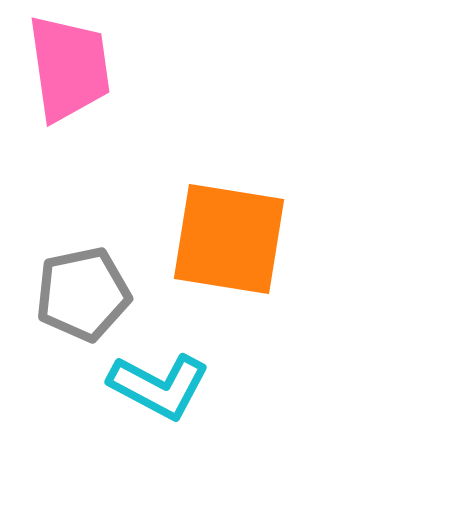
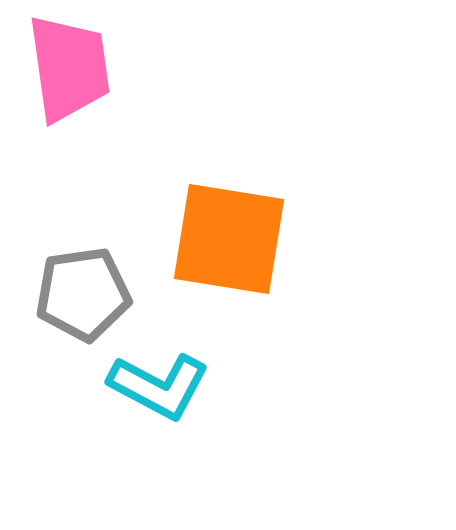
gray pentagon: rotated 4 degrees clockwise
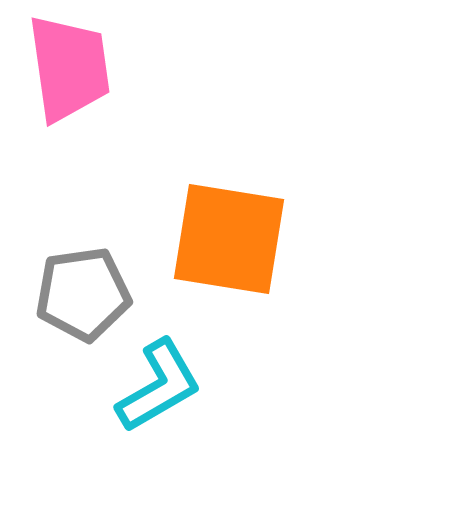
cyan L-shape: rotated 58 degrees counterclockwise
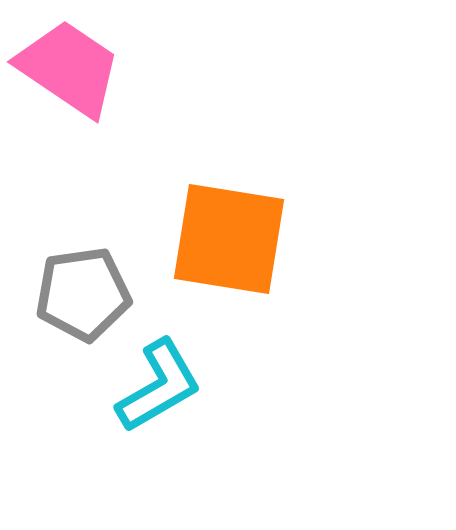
pink trapezoid: rotated 48 degrees counterclockwise
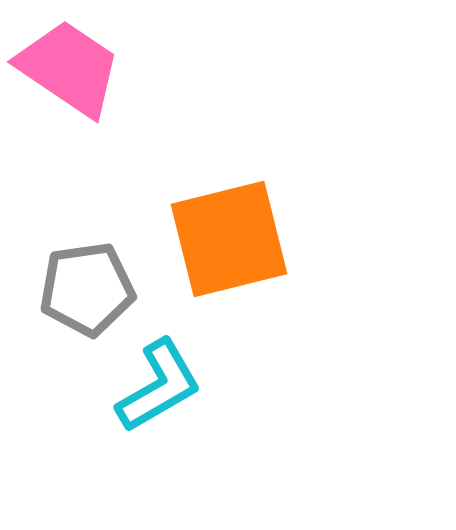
orange square: rotated 23 degrees counterclockwise
gray pentagon: moved 4 px right, 5 px up
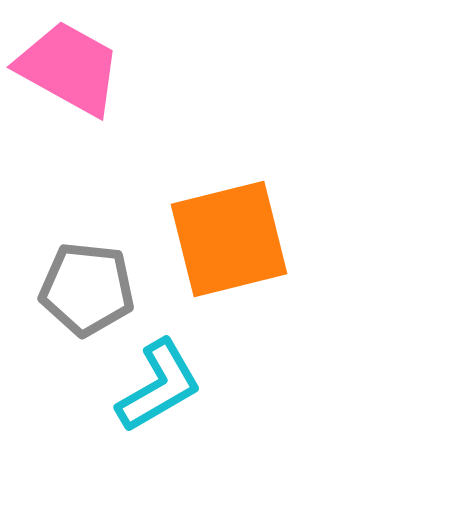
pink trapezoid: rotated 5 degrees counterclockwise
gray pentagon: rotated 14 degrees clockwise
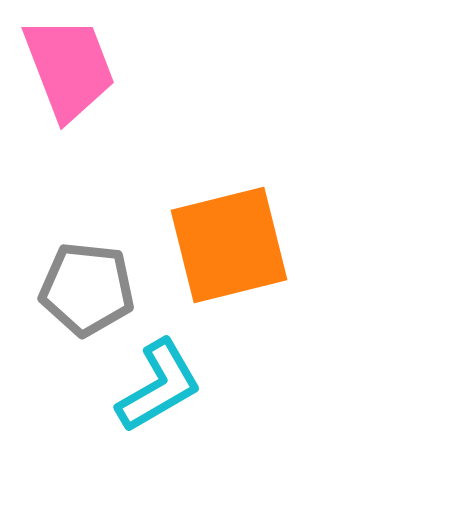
pink trapezoid: rotated 40 degrees clockwise
orange square: moved 6 px down
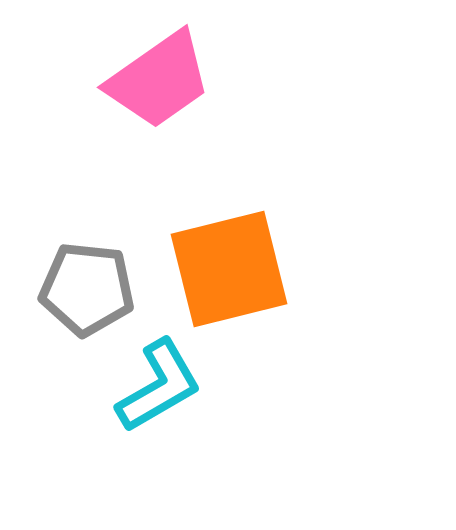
pink trapezoid: moved 90 px right, 12 px down; rotated 76 degrees clockwise
orange square: moved 24 px down
